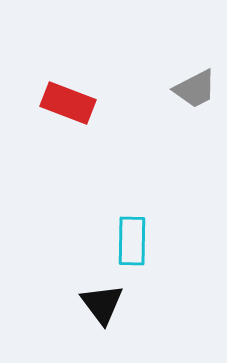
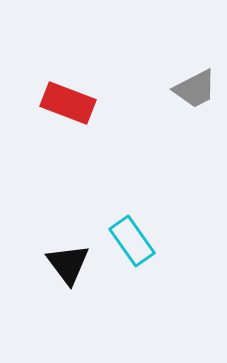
cyan rectangle: rotated 36 degrees counterclockwise
black triangle: moved 34 px left, 40 px up
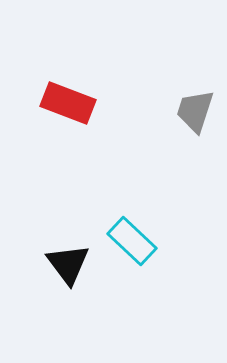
gray trapezoid: moved 22 px down; rotated 135 degrees clockwise
cyan rectangle: rotated 12 degrees counterclockwise
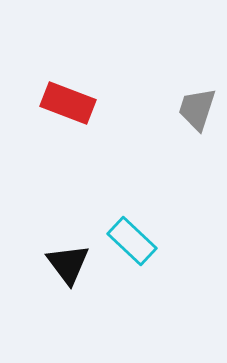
gray trapezoid: moved 2 px right, 2 px up
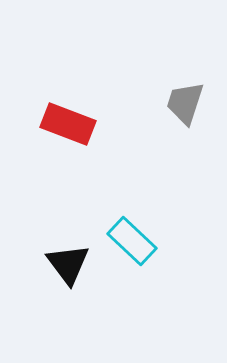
red rectangle: moved 21 px down
gray trapezoid: moved 12 px left, 6 px up
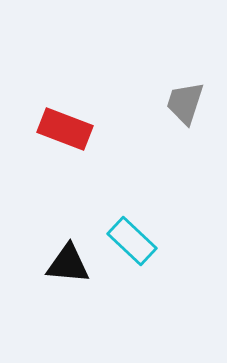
red rectangle: moved 3 px left, 5 px down
black triangle: rotated 48 degrees counterclockwise
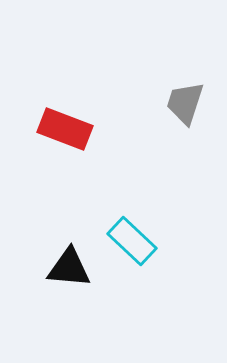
black triangle: moved 1 px right, 4 px down
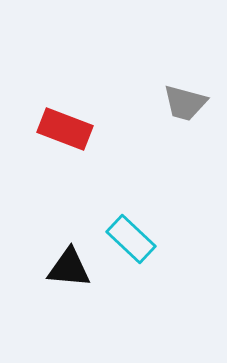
gray trapezoid: rotated 93 degrees counterclockwise
cyan rectangle: moved 1 px left, 2 px up
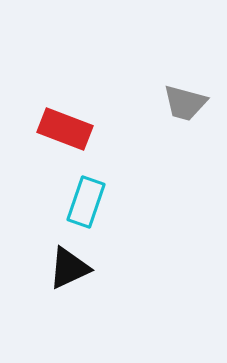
cyan rectangle: moved 45 px left, 37 px up; rotated 66 degrees clockwise
black triangle: rotated 30 degrees counterclockwise
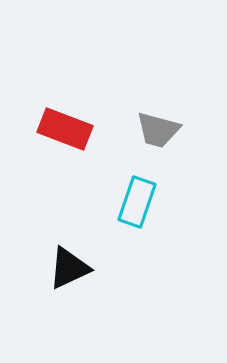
gray trapezoid: moved 27 px left, 27 px down
cyan rectangle: moved 51 px right
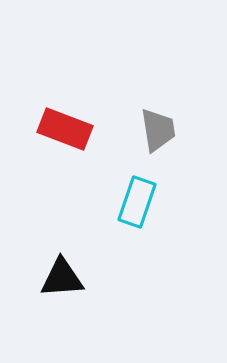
gray trapezoid: rotated 114 degrees counterclockwise
black triangle: moved 7 px left, 10 px down; rotated 21 degrees clockwise
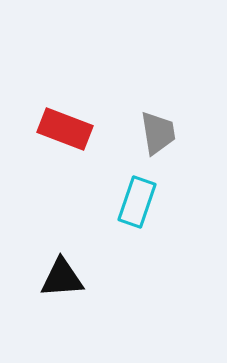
gray trapezoid: moved 3 px down
